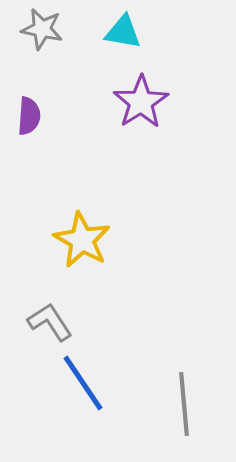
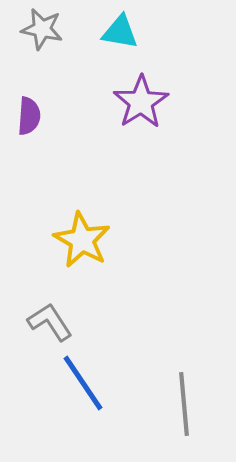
cyan triangle: moved 3 px left
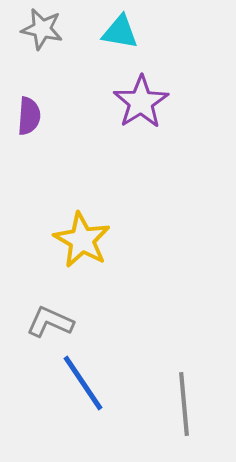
gray L-shape: rotated 33 degrees counterclockwise
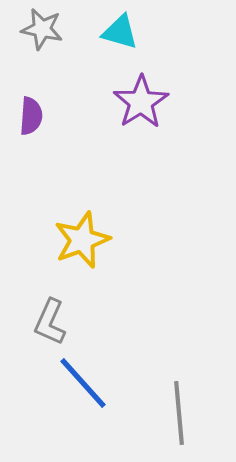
cyan triangle: rotated 6 degrees clockwise
purple semicircle: moved 2 px right
yellow star: rotated 22 degrees clockwise
gray L-shape: rotated 90 degrees counterclockwise
blue line: rotated 8 degrees counterclockwise
gray line: moved 5 px left, 9 px down
